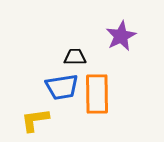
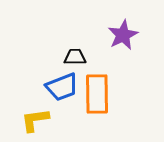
purple star: moved 2 px right, 1 px up
blue trapezoid: rotated 12 degrees counterclockwise
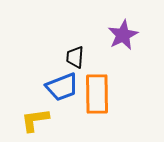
black trapezoid: rotated 85 degrees counterclockwise
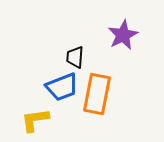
orange rectangle: rotated 12 degrees clockwise
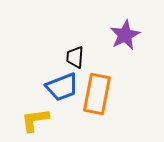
purple star: moved 2 px right
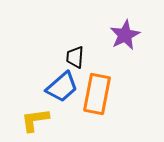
blue trapezoid: rotated 20 degrees counterclockwise
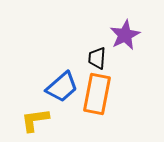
black trapezoid: moved 22 px right, 1 px down
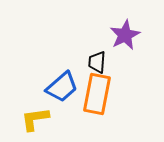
black trapezoid: moved 4 px down
yellow L-shape: moved 1 px up
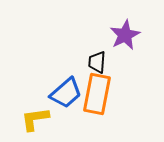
blue trapezoid: moved 4 px right, 6 px down
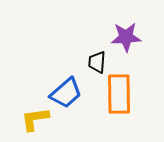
purple star: moved 1 px right, 2 px down; rotated 24 degrees clockwise
orange rectangle: moved 22 px right; rotated 12 degrees counterclockwise
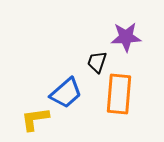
black trapezoid: rotated 15 degrees clockwise
orange rectangle: rotated 6 degrees clockwise
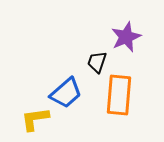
purple star: rotated 20 degrees counterclockwise
orange rectangle: moved 1 px down
